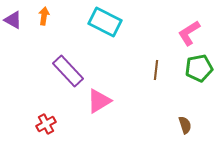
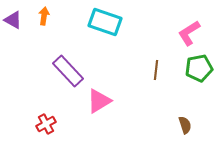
cyan rectangle: rotated 8 degrees counterclockwise
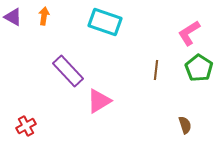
purple triangle: moved 3 px up
green pentagon: rotated 28 degrees counterclockwise
red cross: moved 20 px left, 2 px down
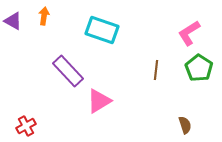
purple triangle: moved 4 px down
cyan rectangle: moved 3 px left, 8 px down
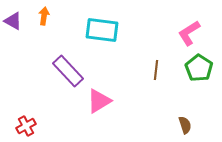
cyan rectangle: rotated 12 degrees counterclockwise
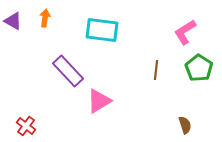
orange arrow: moved 1 px right, 2 px down
pink L-shape: moved 4 px left, 1 px up
red cross: rotated 24 degrees counterclockwise
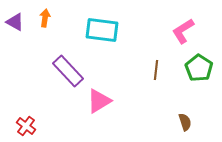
purple triangle: moved 2 px right, 1 px down
pink L-shape: moved 2 px left, 1 px up
brown semicircle: moved 3 px up
